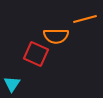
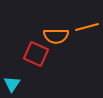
orange line: moved 2 px right, 8 px down
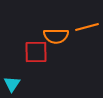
red square: moved 2 px up; rotated 25 degrees counterclockwise
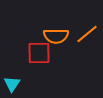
orange line: moved 7 px down; rotated 25 degrees counterclockwise
red square: moved 3 px right, 1 px down
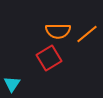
orange semicircle: moved 2 px right, 5 px up
red square: moved 10 px right, 5 px down; rotated 30 degrees counterclockwise
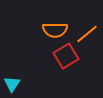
orange semicircle: moved 3 px left, 1 px up
red square: moved 17 px right, 2 px up
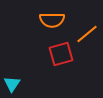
orange semicircle: moved 3 px left, 10 px up
red square: moved 5 px left, 2 px up; rotated 15 degrees clockwise
